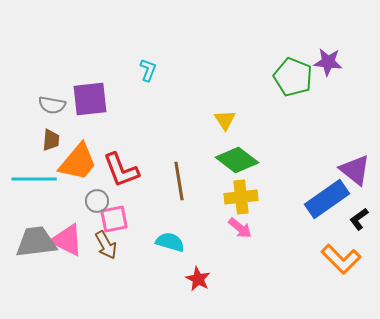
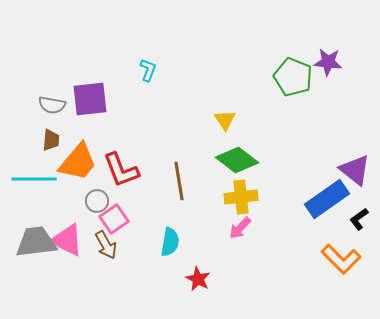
pink square: rotated 24 degrees counterclockwise
pink arrow: rotated 95 degrees clockwise
cyan semicircle: rotated 84 degrees clockwise
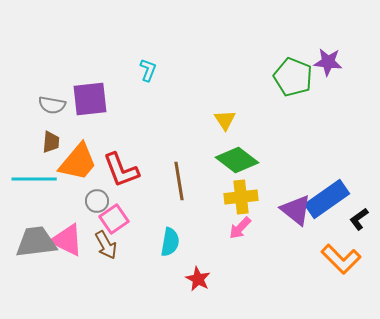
brown trapezoid: moved 2 px down
purple triangle: moved 59 px left, 40 px down
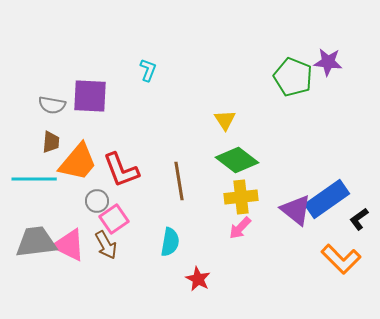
purple square: moved 3 px up; rotated 9 degrees clockwise
pink triangle: moved 2 px right, 5 px down
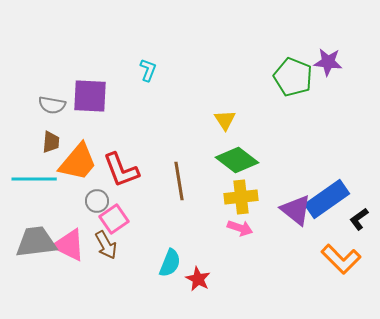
pink arrow: rotated 115 degrees counterclockwise
cyan semicircle: moved 21 px down; rotated 12 degrees clockwise
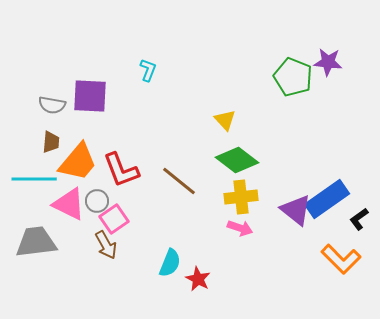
yellow triangle: rotated 10 degrees counterclockwise
brown line: rotated 42 degrees counterclockwise
pink triangle: moved 41 px up
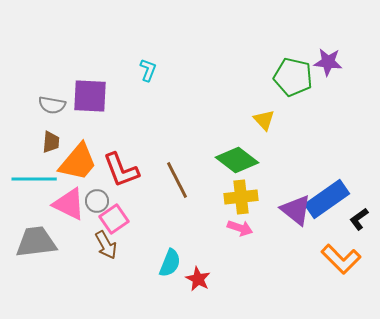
green pentagon: rotated 9 degrees counterclockwise
yellow triangle: moved 39 px right
brown line: moved 2 px left, 1 px up; rotated 24 degrees clockwise
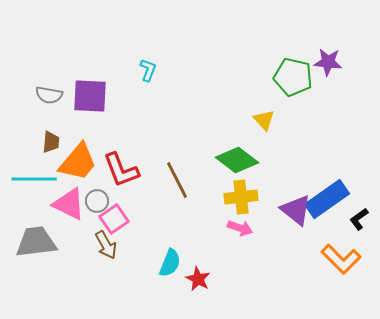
gray semicircle: moved 3 px left, 10 px up
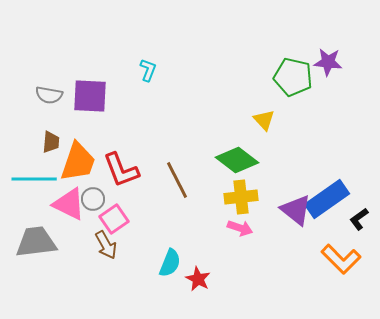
orange trapezoid: rotated 21 degrees counterclockwise
gray circle: moved 4 px left, 2 px up
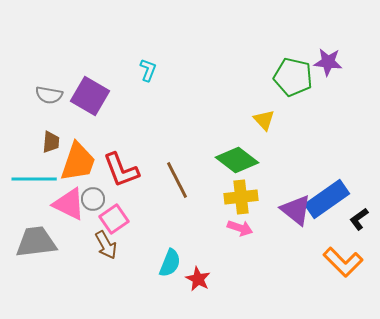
purple square: rotated 27 degrees clockwise
orange L-shape: moved 2 px right, 3 px down
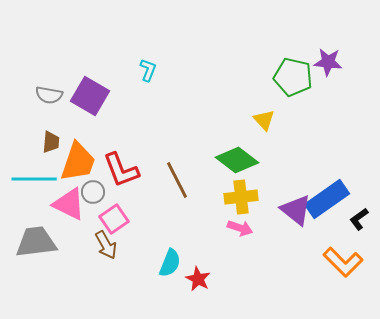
gray circle: moved 7 px up
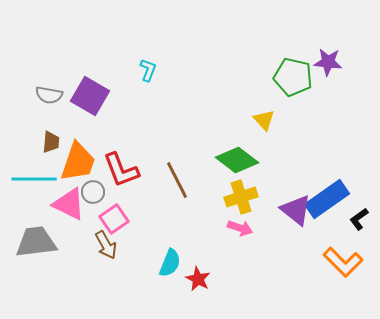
yellow cross: rotated 12 degrees counterclockwise
